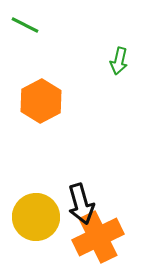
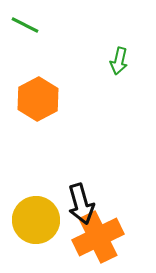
orange hexagon: moved 3 px left, 2 px up
yellow circle: moved 3 px down
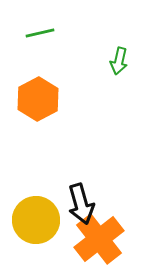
green line: moved 15 px right, 8 px down; rotated 40 degrees counterclockwise
orange cross: moved 1 px right, 2 px down; rotated 12 degrees counterclockwise
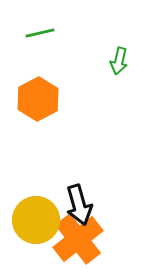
black arrow: moved 2 px left, 1 px down
orange cross: moved 21 px left
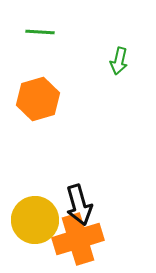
green line: moved 1 px up; rotated 16 degrees clockwise
orange hexagon: rotated 12 degrees clockwise
yellow circle: moved 1 px left
orange cross: rotated 21 degrees clockwise
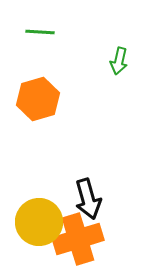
black arrow: moved 9 px right, 6 px up
yellow circle: moved 4 px right, 2 px down
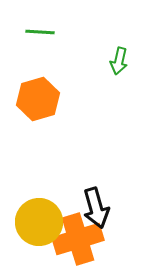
black arrow: moved 8 px right, 9 px down
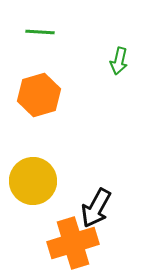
orange hexagon: moved 1 px right, 4 px up
black arrow: rotated 45 degrees clockwise
yellow circle: moved 6 px left, 41 px up
orange cross: moved 5 px left, 4 px down
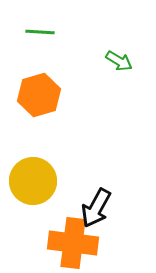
green arrow: rotated 72 degrees counterclockwise
orange cross: rotated 24 degrees clockwise
